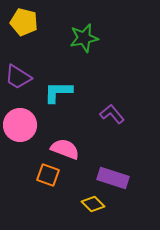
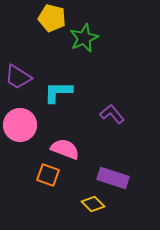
yellow pentagon: moved 28 px right, 4 px up
green star: rotated 12 degrees counterclockwise
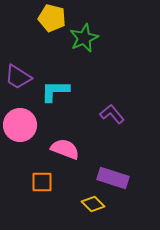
cyan L-shape: moved 3 px left, 1 px up
orange square: moved 6 px left, 7 px down; rotated 20 degrees counterclockwise
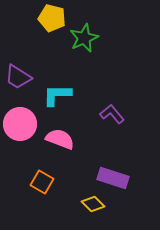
cyan L-shape: moved 2 px right, 4 px down
pink circle: moved 1 px up
pink semicircle: moved 5 px left, 10 px up
orange square: rotated 30 degrees clockwise
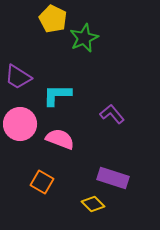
yellow pentagon: moved 1 px right, 1 px down; rotated 12 degrees clockwise
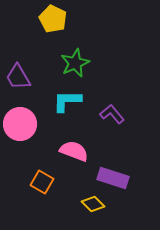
green star: moved 9 px left, 25 px down
purple trapezoid: rotated 28 degrees clockwise
cyan L-shape: moved 10 px right, 6 px down
pink semicircle: moved 14 px right, 12 px down
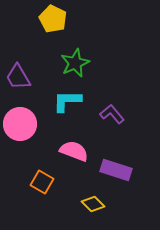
purple rectangle: moved 3 px right, 8 px up
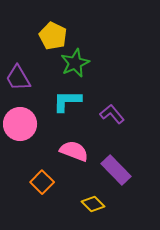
yellow pentagon: moved 17 px down
purple trapezoid: moved 1 px down
purple rectangle: rotated 28 degrees clockwise
orange square: rotated 15 degrees clockwise
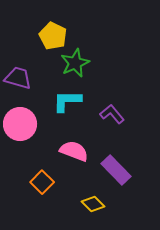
purple trapezoid: rotated 136 degrees clockwise
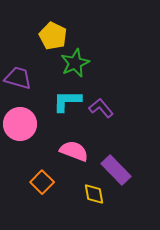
purple L-shape: moved 11 px left, 6 px up
yellow diamond: moved 1 px right, 10 px up; rotated 35 degrees clockwise
